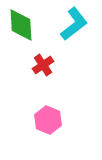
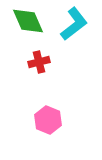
green diamond: moved 7 px right, 4 px up; rotated 20 degrees counterclockwise
red cross: moved 4 px left, 3 px up; rotated 20 degrees clockwise
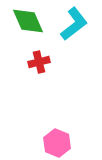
pink hexagon: moved 9 px right, 23 px down
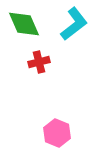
green diamond: moved 4 px left, 3 px down
pink hexagon: moved 10 px up
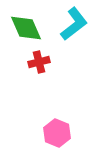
green diamond: moved 2 px right, 4 px down
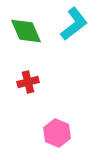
green diamond: moved 3 px down
red cross: moved 11 px left, 20 px down
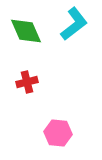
red cross: moved 1 px left
pink hexagon: moved 1 px right; rotated 16 degrees counterclockwise
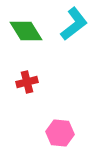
green diamond: rotated 8 degrees counterclockwise
pink hexagon: moved 2 px right
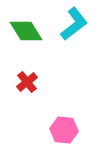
red cross: rotated 25 degrees counterclockwise
pink hexagon: moved 4 px right, 3 px up
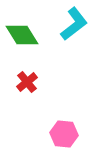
green diamond: moved 4 px left, 4 px down
pink hexagon: moved 4 px down
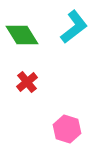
cyan L-shape: moved 3 px down
pink hexagon: moved 3 px right, 5 px up; rotated 12 degrees clockwise
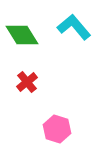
cyan L-shape: rotated 92 degrees counterclockwise
pink hexagon: moved 10 px left
